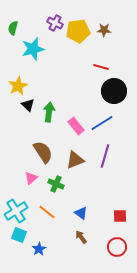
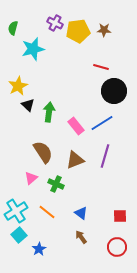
cyan square: rotated 28 degrees clockwise
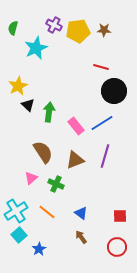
purple cross: moved 1 px left, 2 px down
cyan star: moved 3 px right, 1 px up; rotated 10 degrees counterclockwise
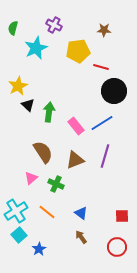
yellow pentagon: moved 20 px down
red square: moved 2 px right
